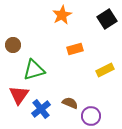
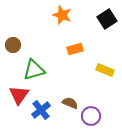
orange star: rotated 24 degrees counterclockwise
yellow rectangle: rotated 48 degrees clockwise
blue cross: moved 1 px down
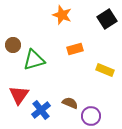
green triangle: moved 10 px up
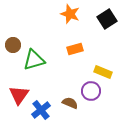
orange star: moved 8 px right, 1 px up
yellow rectangle: moved 2 px left, 2 px down
purple circle: moved 25 px up
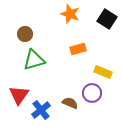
black square: rotated 24 degrees counterclockwise
brown circle: moved 12 px right, 11 px up
orange rectangle: moved 3 px right
purple circle: moved 1 px right, 2 px down
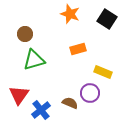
purple circle: moved 2 px left
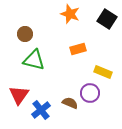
green triangle: rotated 30 degrees clockwise
